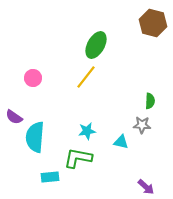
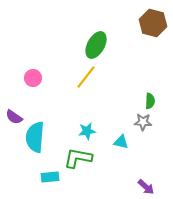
gray star: moved 1 px right, 3 px up
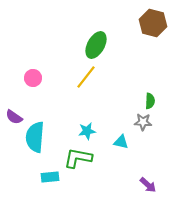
purple arrow: moved 2 px right, 2 px up
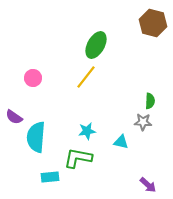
cyan semicircle: moved 1 px right
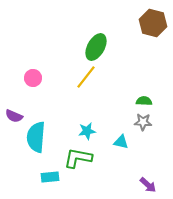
green ellipse: moved 2 px down
green semicircle: moved 6 px left; rotated 91 degrees counterclockwise
purple semicircle: moved 1 px up; rotated 12 degrees counterclockwise
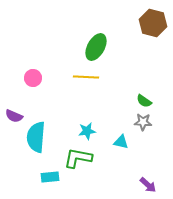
yellow line: rotated 55 degrees clockwise
green semicircle: rotated 147 degrees counterclockwise
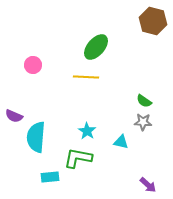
brown hexagon: moved 2 px up
green ellipse: rotated 12 degrees clockwise
pink circle: moved 13 px up
cyan star: rotated 30 degrees counterclockwise
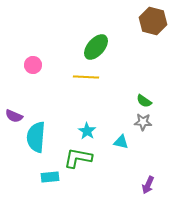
purple arrow: rotated 72 degrees clockwise
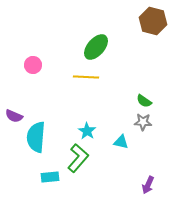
green L-shape: rotated 120 degrees clockwise
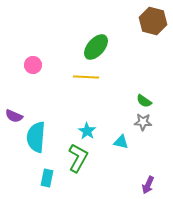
green L-shape: rotated 12 degrees counterclockwise
cyan rectangle: moved 3 px left, 1 px down; rotated 72 degrees counterclockwise
